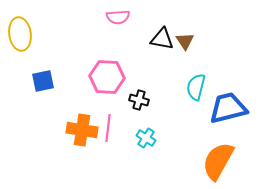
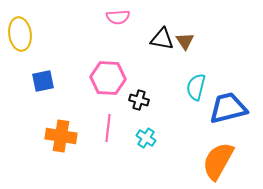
pink hexagon: moved 1 px right, 1 px down
orange cross: moved 21 px left, 6 px down
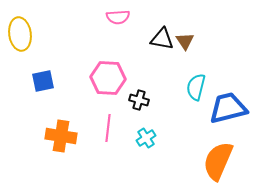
cyan cross: rotated 24 degrees clockwise
orange semicircle: rotated 6 degrees counterclockwise
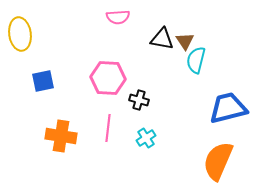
cyan semicircle: moved 27 px up
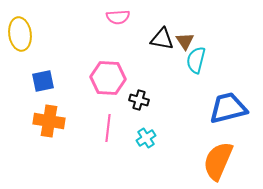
orange cross: moved 12 px left, 15 px up
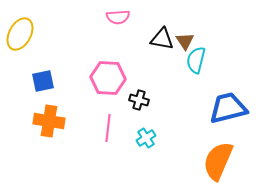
yellow ellipse: rotated 36 degrees clockwise
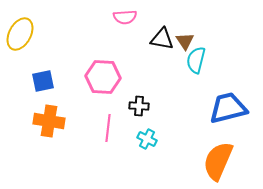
pink semicircle: moved 7 px right
pink hexagon: moved 5 px left, 1 px up
black cross: moved 6 px down; rotated 12 degrees counterclockwise
cyan cross: moved 1 px right, 1 px down; rotated 30 degrees counterclockwise
